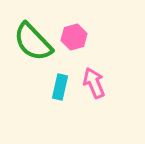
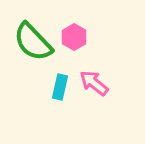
pink hexagon: rotated 15 degrees counterclockwise
pink arrow: rotated 28 degrees counterclockwise
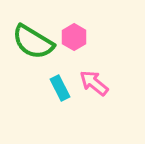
green semicircle: rotated 15 degrees counterclockwise
cyan rectangle: moved 1 px down; rotated 40 degrees counterclockwise
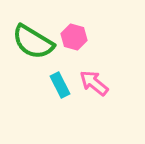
pink hexagon: rotated 15 degrees counterclockwise
cyan rectangle: moved 3 px up
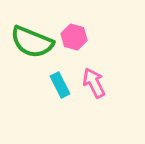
green semicircle: moved 1 px left; rotated 9 degrees counterclockwise
pink arrow: rotated 24 degrees clockwise
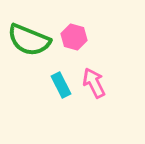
green semicircle: moved 3 px left, 2 px up
cyan rectangle: moved 1 px right
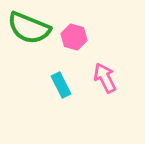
green semicircle: moved 12 px up
pink arrow: moved 11 px right, 5 px up
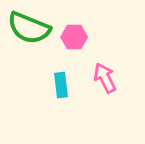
pink hexagon: rotated 15 degrees counterclockwise
cyan rectangle: rotated 20 degrees clockwise
